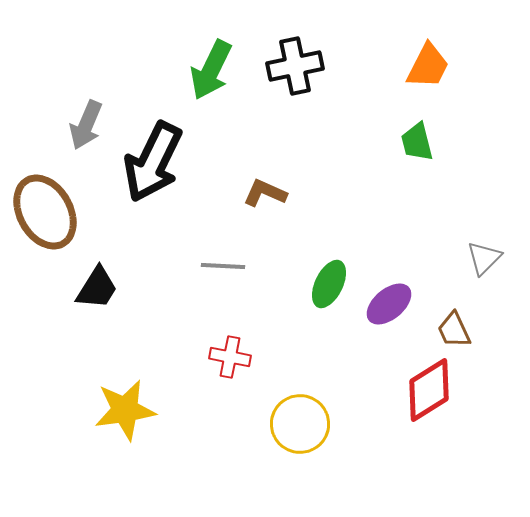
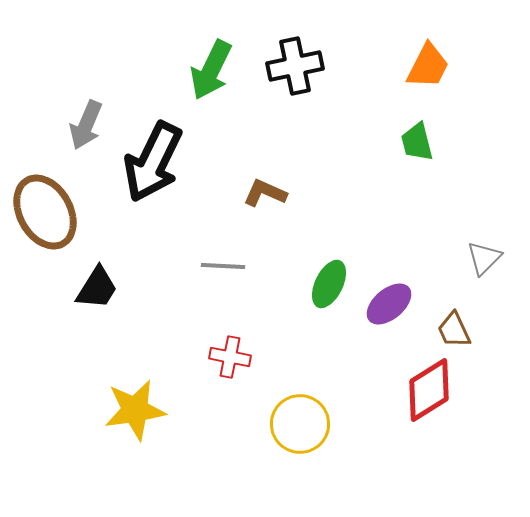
yellow star: moved 10 px right
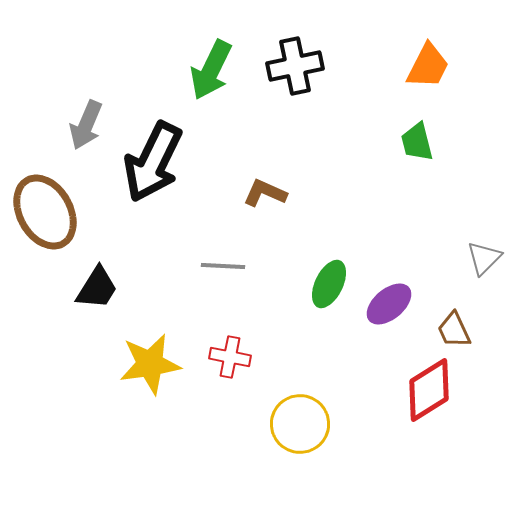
yellow star: moved 15 px right, 46 px up
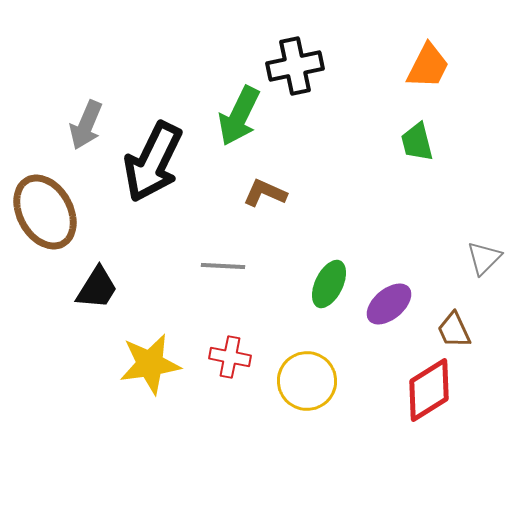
green arrow: moved 28 px right, 46 px down
yellow circle: moved 7 px right, 43 px up
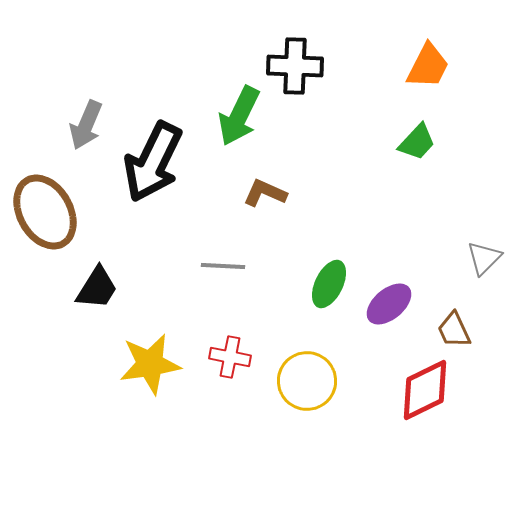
black cross: rotated 14 degrees clockwise
green trapezoid: rotated 123 degrees counterclockwise
red diamond: moved 4 px left; rotated 6 degrees clockwise
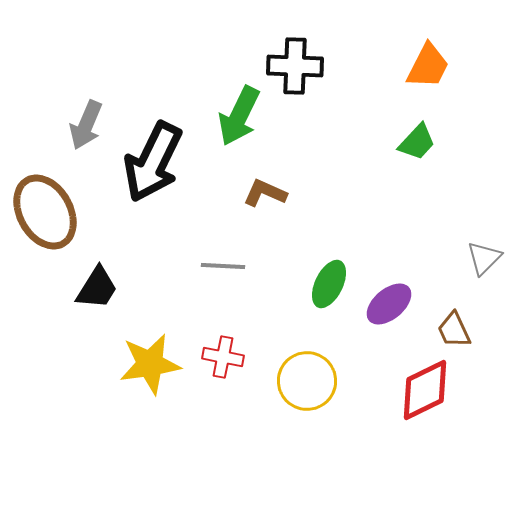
red cross: moved 7 px left
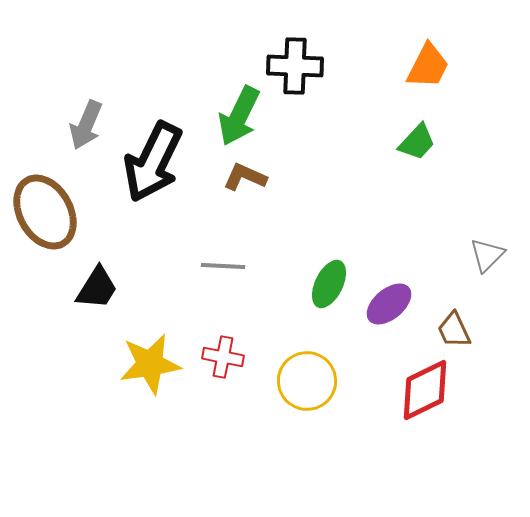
brown L-shape: moved 20 px left, 16 px up
gray triangle: moved 3 px right, 3 px up
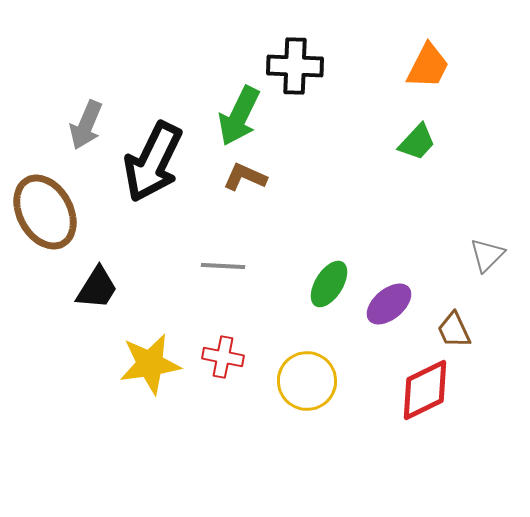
green ellipse: rotated 6 degrees clockwise
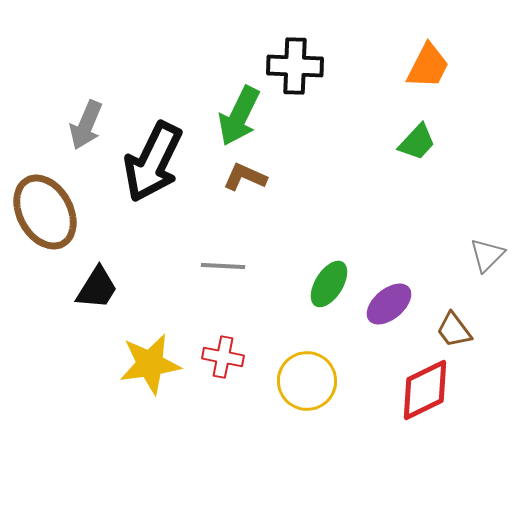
brown trapezoid: rotated 12 degrees counterclockwise
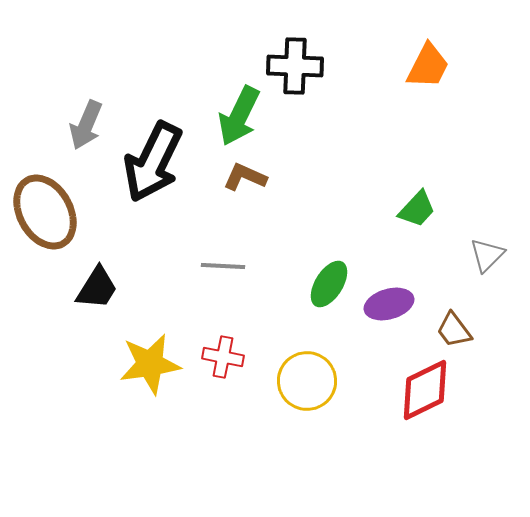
green trapezoid: moved 67 px down
purple ellipse: rotated 24 degrees clockwise
